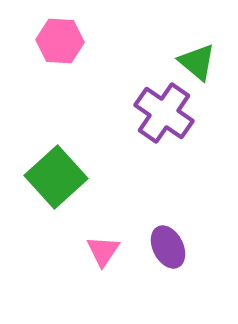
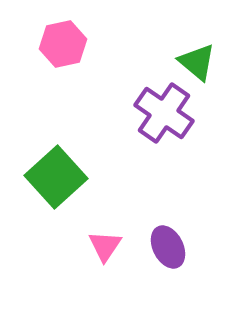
pink hexagon: moved 3 px right, 3 px down; rotated 15 degrees counterclockwise
pink triangle: moved 2 px right, 5 px up
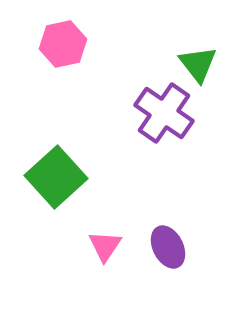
green triangle: moved 1 px right, 2 px down; rotated 12 degrees clockwise
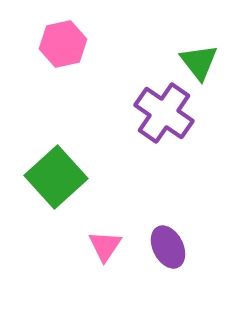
green triangle: moved 1 px right, 2 px up
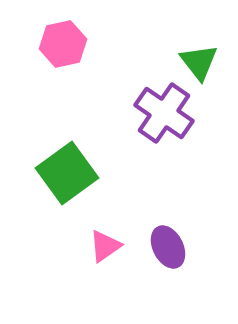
green square: moved 11 px right, 4 px up; rotated 6 degrees clockwise
pink triangle: rotated 21 degrees clockwise
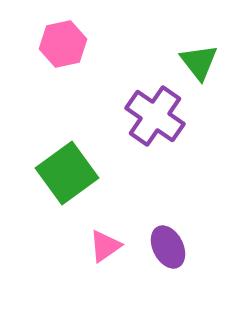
purple cross: moved 9 px left, 3 px down
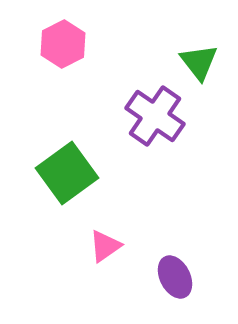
pink hexagon: rotated 15 degrees counterclockwise
purple ellipse: moved 7 px right, 30 px down
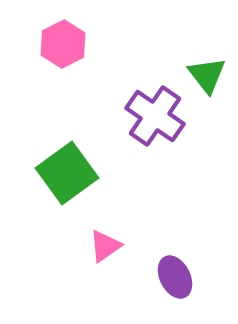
green triangle: moved 8 px right, 13 px down
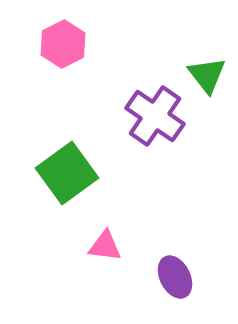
pink triangle: rotated 42 degrees clockwise
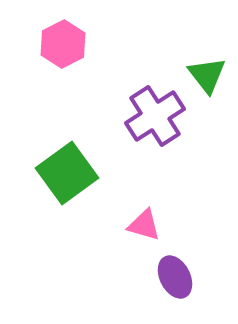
purple cross: rotated 22 degrees clockwise
pink triangle: moved 39 px right, 21 px up; rotated 9 degrees clockwise
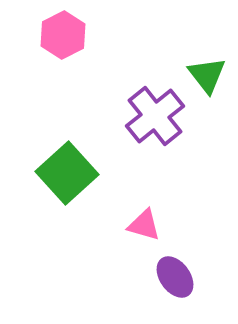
pink hexagon: moved 9 px up
purple cross: rotated 6 degrees counterclockwise
green square: rotated 6 degrees counterclockwise
purple ellipse: rotated 9 degrees counterclockwise
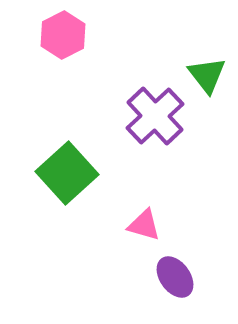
purple cross: rotated 4 degrees counterclockwise
